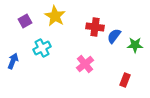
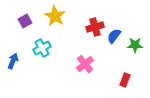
red cross: rotated 24 degrees counterclockwise
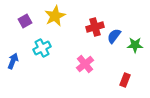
yellow star: rotated 15 degrees clockwise
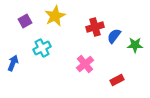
blue arrow: moved 2 px down
red rectangle: moved 8 px left; rotated 40 degrees clockwise
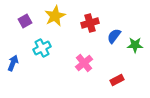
red cross: moved 5 px left, 4 px up
pink cross: moved 1 px left, 1 px up
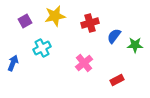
yellow star: rotated 15 degrees clockwise
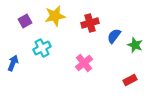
green star: rotated 21 degrees clockwise
red rectangle: moved 13 px right
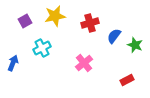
red rectangle: moved 3 px left
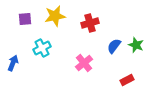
purple square: moved 2 px up; rotated 24 degrees clockwise
blue semicircle: moved 10 px down
green star: moved 1 px right
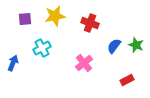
red cross: rotated 36 degrees clockwise
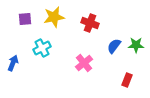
yellow star: moved 1 px left, 1 px down
green star: rotated 21 degrees counterclockwise
red rectangle: rotated 40 degrees counterclockwise
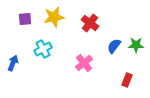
red cross: rotated 18 degrees clockwise
cyan cross: moved 1 px right, 1 px down
